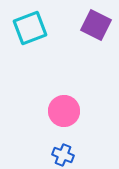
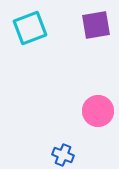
purple square: rotated 36 degrees counterclockwise
pink circle: moved 34 px right
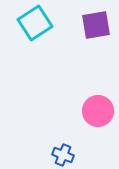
cyan square: moved 5 px right, 5 px up; rotated 12 degrees counterclockwise
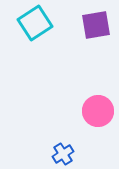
blue cross: moved 1 px up; rotated 35 degrees clockwise
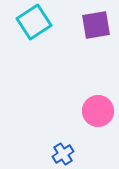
cyan square: moved 1 px left, 1 px up
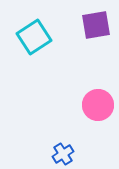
cyan square: moved 15 px down
pink circle: moved 6 px up
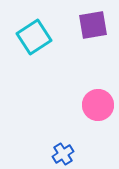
purple square: moved 3 px left
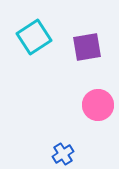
purple square: moved 6 px left, 22 px down
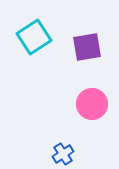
pink circle: moved 6 px left, 1 px up
